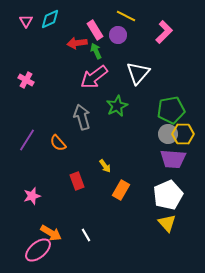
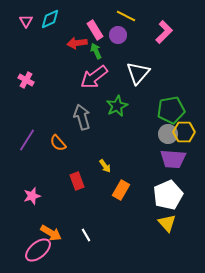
yellow hexagon: moved 1 px right, 2 px up
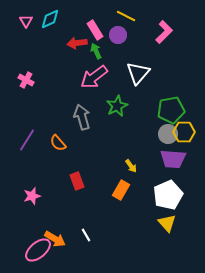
yellow arrow: moved 26 px right
orange arrow: moved 4 px right, 6 px down
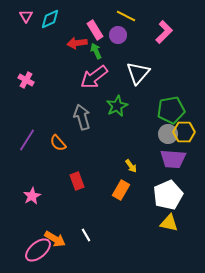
pink triangle: moved 5 px up
pink star: rotated 12 degrees counterclockwise
yellow triangle: moved 2 px right; rotated 36 degrees counterclockwise
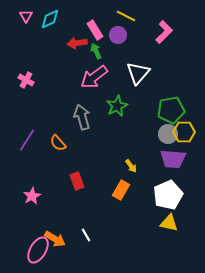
pink ellipse: rotated 20 degrees counterclockwise
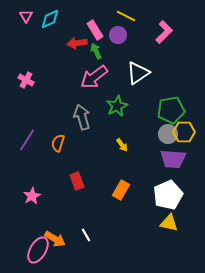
white triangle: rotated 15 degrees clockwise
orange semicircle: rotated 60 degrees clockwise
yellow arrow: moved 9 px left, 21 px up
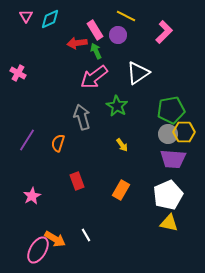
pink cross: moved 8 px left, 7 px up
green star: rotated 15 degrees counterclockwise
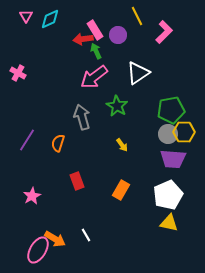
yellow line: moved 11 px right; rotated 36 degrees clockwise
red arrow: moved 6 px right, 4 px up
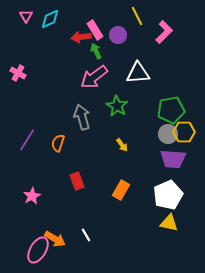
red arrow: moved 2 px left, 2 px up
white triangle: rotated 30 degrees clockwise
